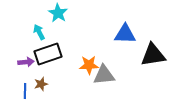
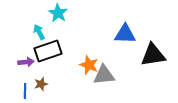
black rectangle: moved 3 px up
orange star: rotated 24 degrees clockwise
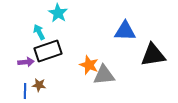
blue triangle: moved 3 px up
brown star: moved 2 px left, 1 px down; rotated 24 degrees clockwise
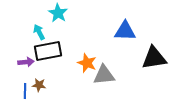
black rectangle: rotated 8 degrees clockwise
black triangle: moved 1 px right, 3 px down
orange star: moved 2 px left, 2 px up
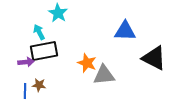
black rectangle: moved 4 px left
black triangle: rotated 36 degrees clockwise
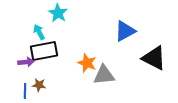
blue triangle: rotated 30 degrees counterclockwise
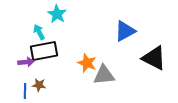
cyan star: moved 1 px left, 1 px down
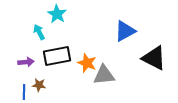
black rectangle: moved 13 px right, 5 px down
blue line: moved 1 px left, 1 px down
